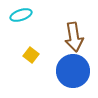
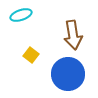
brown arrow: moved 1 px left, 2 px up
blue circle: moved 5 px left, 3 px down
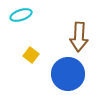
brown arrow: moved 6 px right, 2 px down; rotated 12 degrees clockwise
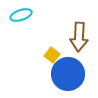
yellow square: moved 21 px right
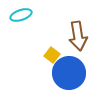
brown arrow: moved 1 px left, 1 px up; rotated 12 degrees counterclockwise
blue circle: moved 1 px right, 1 px up
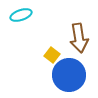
brown arrow: moved 1 px right, 2 px down
blue circle: moved 2 px down
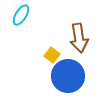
cyan ellipse: rotated 40 degrees counterclockwise
blue circle: moved 1 px left, 1 px down
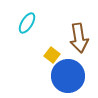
cyan ellipse: moved 6 px right, 8 px down
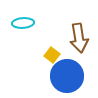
cyan ellipse: moved 4 px left; rotated 55 degrees clockwise
blue circle: moved 1 px left
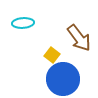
brown arrow: rotated 28 degrees counterclockwise
blue circle: moved 4 px left, 3 px down
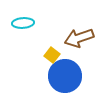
brown arrow: rotated 108 degrees clockwise
blue circle: moved 2 px right, 3 px up
